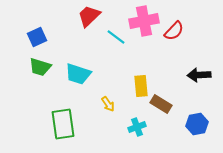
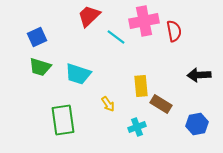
red semicircle: rotated 55 degrees counterclockwise
green rectangle: moved 4 px up
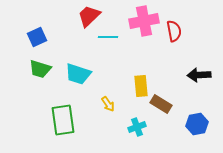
cyan line: moved 8 px left; rotated 36 degrees counterclockwise
green trapezoid: moved 2 px down
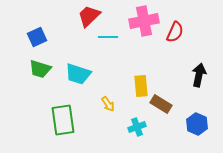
red semicircle: moved 1 px right, 1 px down; rotated 35 degrees clockwise
black arrow: rotated 105 degrees clockwise
blue hexagon: rotated 25 degrees counterclockwise
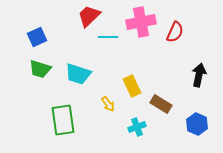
pink cross: moved 3 px left, 1 px down
yellow rectangle: moved 9 px left; rotated 20 degrees counterclockwise
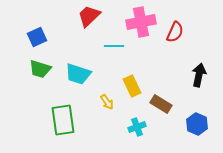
cyan line: moved 6 px right, 9 px down
yellow arrow: moved 1 px left, 2 px up
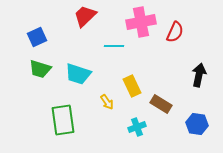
red trapezoid: moved 4 px left
blue hexagon: rotated 15 degrees counterclockwise
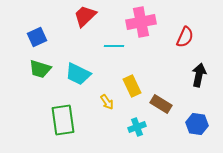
red semicircle: moved 10 px right, 5 px down
cyan trapezoid: rotated 8 degrees clockwise
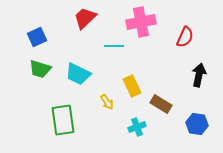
red trapezoid: moved 2 px down
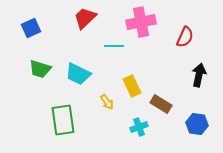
blue square: moved 6 px left, 9 px up
cyan cross: moved 2 px right
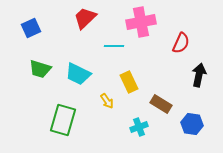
red semicircle: moved 4 px left, 6 px down
yellow rectangle: moved 3 px left, 4 px up
yellow arrow: moved 1 px up
green rectangle: rotated 24 degrees clockwise
blue hexagon: moved 5 px left
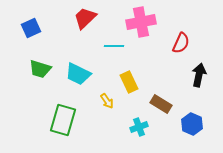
blue hexagon: rotated 15 degrees clockwise
